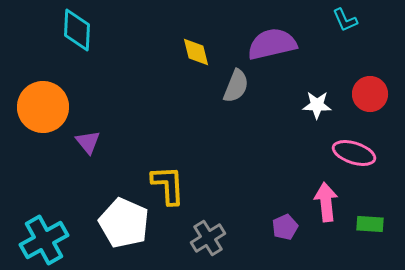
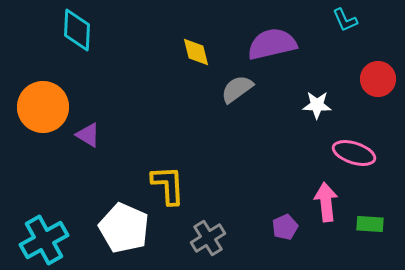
gray semicircle: moved 1 px right, 3 px down; rotated 148 degrees counterclockwise
red circle: moved 8 px right, 15 px up
purple triangle: moved 7 px up; rotated 20 degrees counterclockwise
white pentagon: moved 5 px down
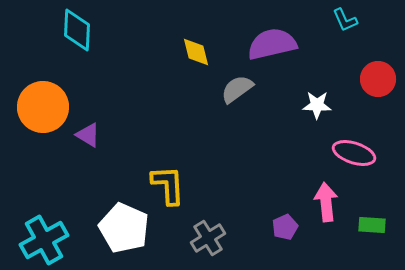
green rectangle: moved 2 px right, 1 px down
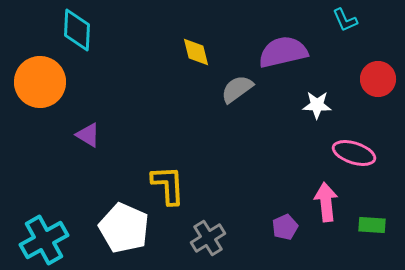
purple semicircle: moved 11 px right, 8 px down
orange circle: moved 3 px left, 25 px up
